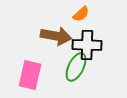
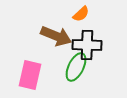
brown arrow: rotated 12 degrees clockwise
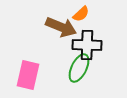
brown arrow: moved 5 px right, 9 px up
green ellipse: moved 3 px right, 1 px down
pink rectangle: moved 2 px left
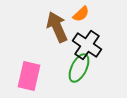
brown arrow: moved 4 px left; rotated 136 degrees counterclockwise
black cross: rotated 32 degrees clockwise
pink rectangle: moved 1 px right, 1 px down
